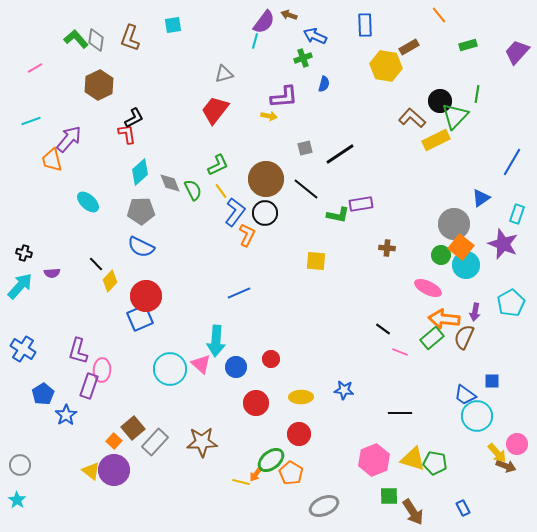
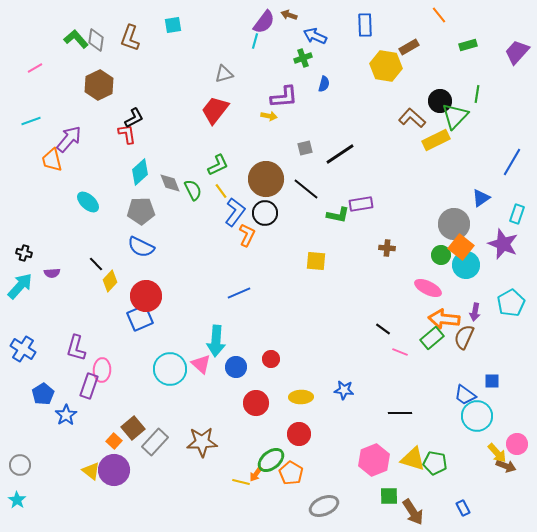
purple L-shape at (78, 351): moved 2 px left, 3 px up
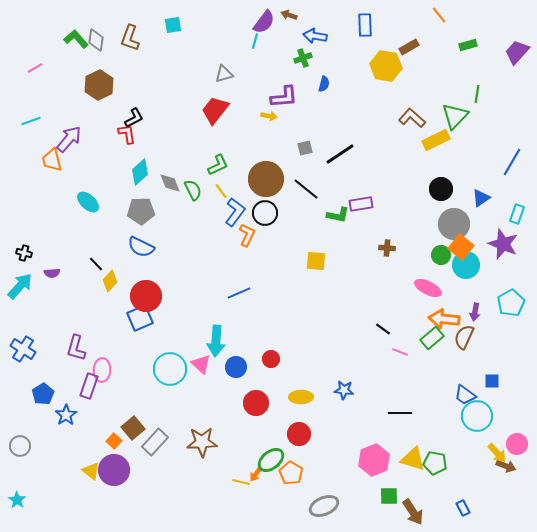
blue arrow at (315, 36): rotated 15 degrees counterclockwise
black circle at (440, 101): moved 1 px right, 88 px down
gray circle at (20, 465): moved 19 px up
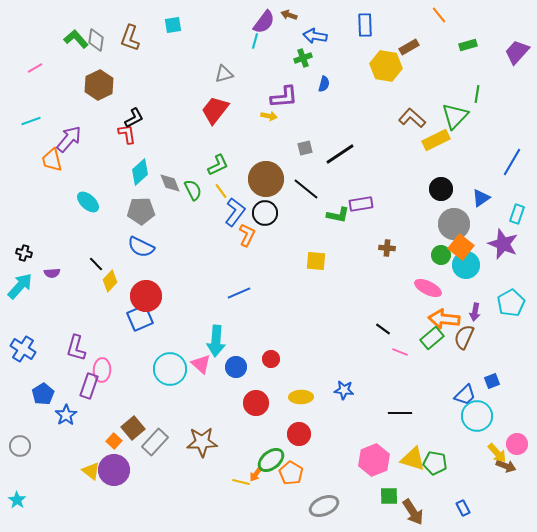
blue square at (492, 381): rotated 21 degrees counterclockwise
blue trapezoid at (465, 395): rotated 80 degrees counterclockwise
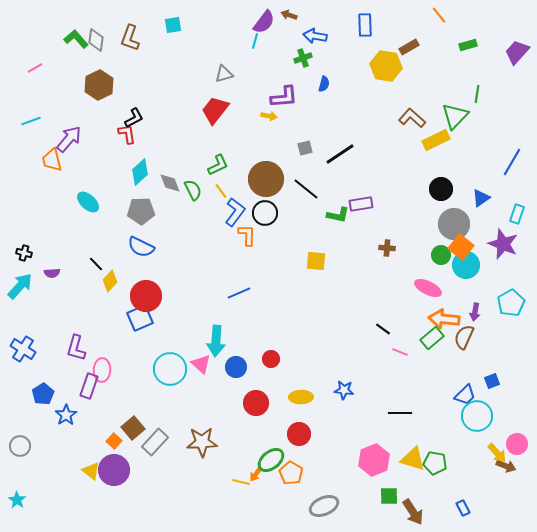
orange L-shape at (247, 235): rotated 25 degrees counterclockwise
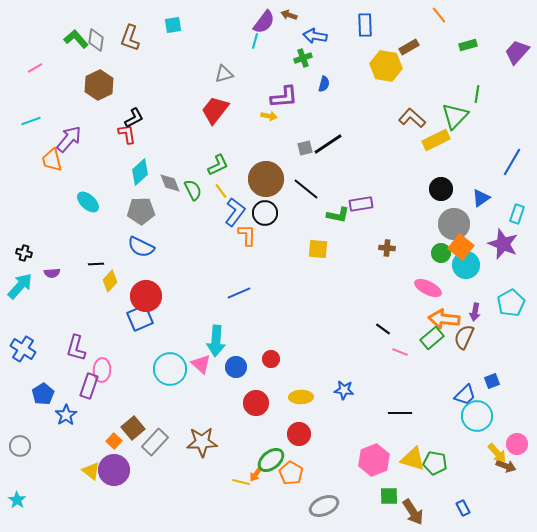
black line at (340, 154): moved 12 px left, 10 px up
green circle at (441, 255): moved 2 px up
yellow square at (316, 261): moved 2 px right, 12 px up
black line at (96, 264): rotated 49 degrees counterclockwise
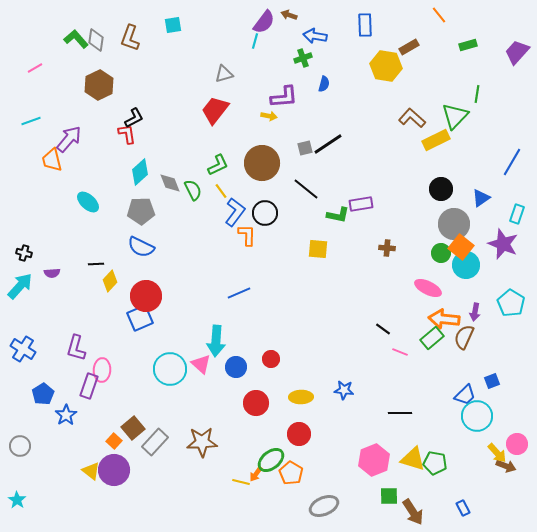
brown circle at (266, 179): moved 4 px left, 16 px up
cyan pentagon at (511, 303): rotated 12 degrees counterclockwise
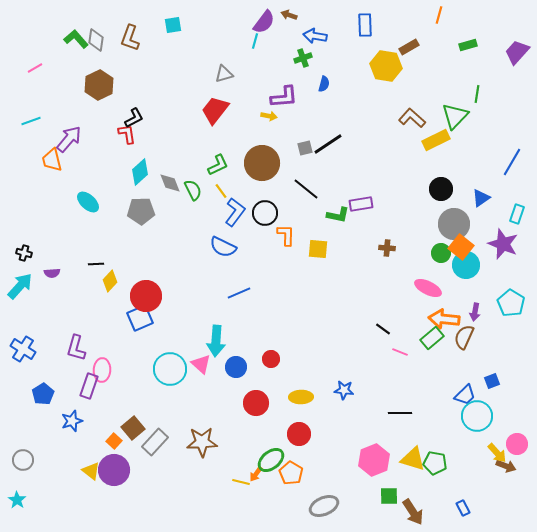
orange line at (439, 15): rotated 54 degrees clockwise
orange L-shape at (247, 235): moved 39 px right
blue semicircle at (141, 247): moved 82 px right
blue star at (66, 415): moved 6 px right, 6 px down; rotated 15 degrees clockwise
gray circle at (20, 446): moved 3 px right, 14 px down
